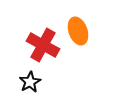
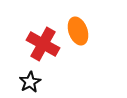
red cross: moved 1 px up
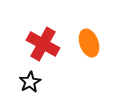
orange ellipse: moved 11 px right, 12 px down
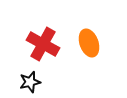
black star: rotated 15 degrees clockwise
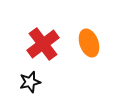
red cross: rotated 24 degrees clockwise
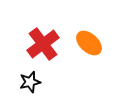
orange ellipse: rotated 28 degrees counterclockwise
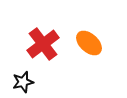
black star: moved 7 px left
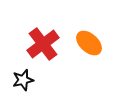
black star: moved 2 px up
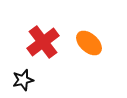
red cross: moved 2 px up
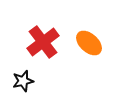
black star: moved 1 px down
